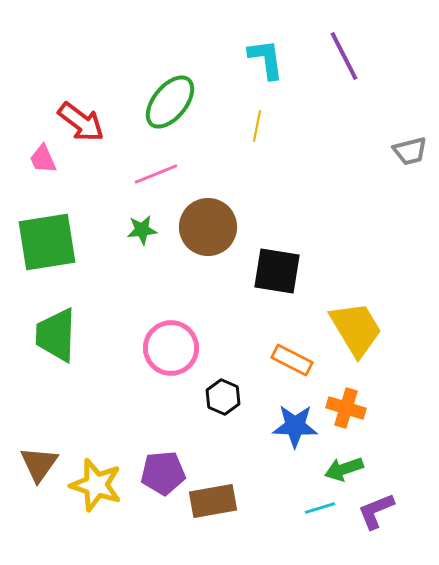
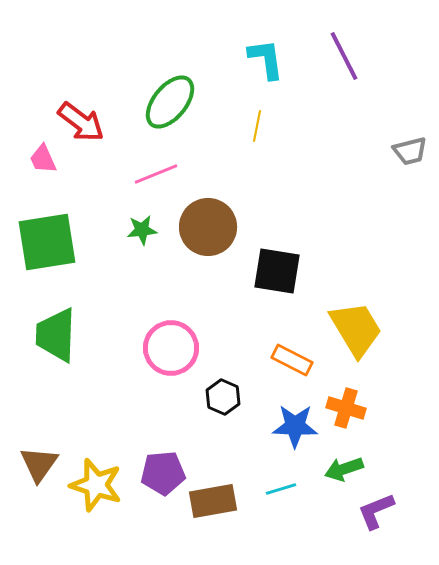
cyan line: moved 39 px left, 19 px up
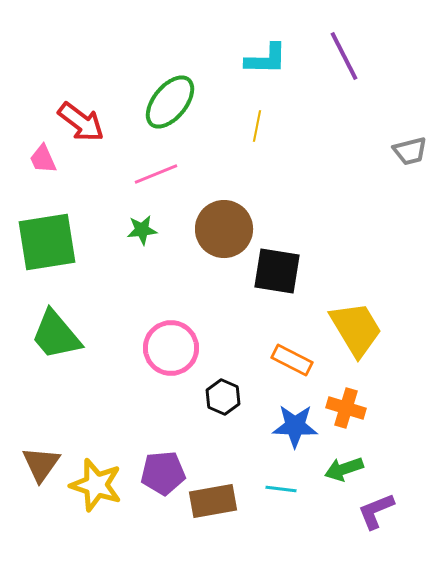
cyan L-shape: rotated 99 degrees clockwise
brown circle: moved 16 px right, 2 px down
green trapezoid: rotated 42 degrees counterclockwise
brown triangle: moved 2 px right
cyan line: rotated 24 degrees clockwise
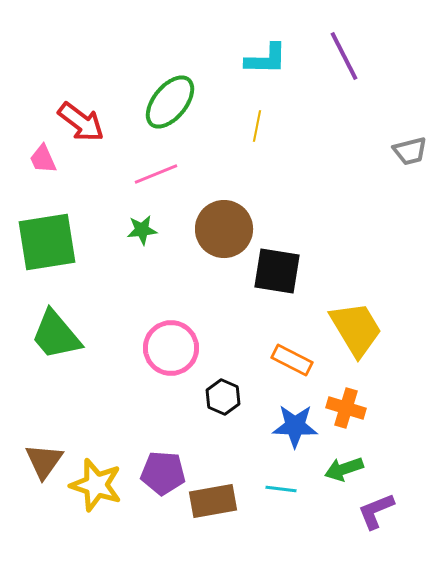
brown triangle: moved 3 px right, 3 px up
purple pentagon: rotated 9 degrees clockwise
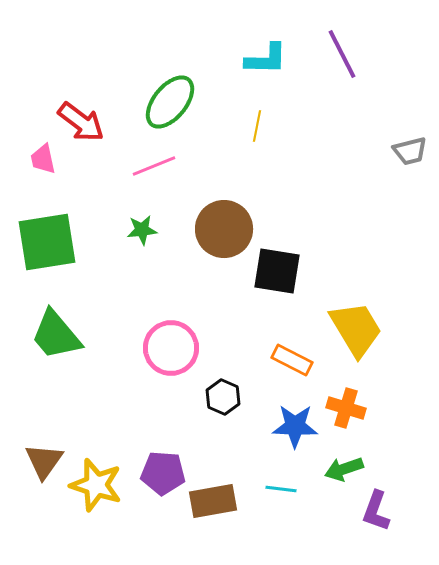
purple line: moved 2 px left, 2 px up
pink trapezoid: rotated 12 degrees clockwise
pink line: moved 2 px left, 8 px up
purple L-shape: rotated 48 degrees counterclockwise
